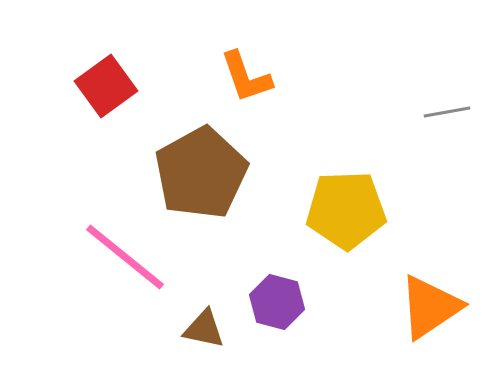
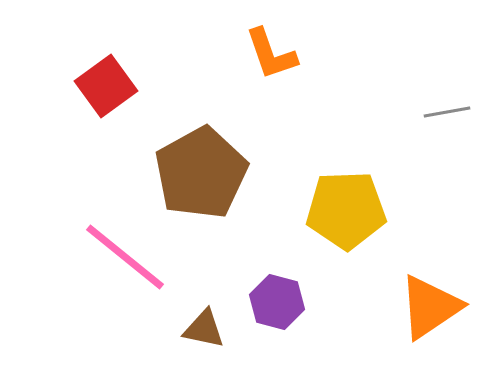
orange L-shape: moved 25 px right, 23 px up
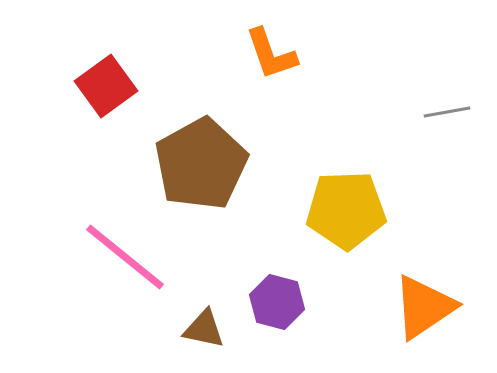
brown pentagon: moved 9 px up
orange triangle: moved 6 px left
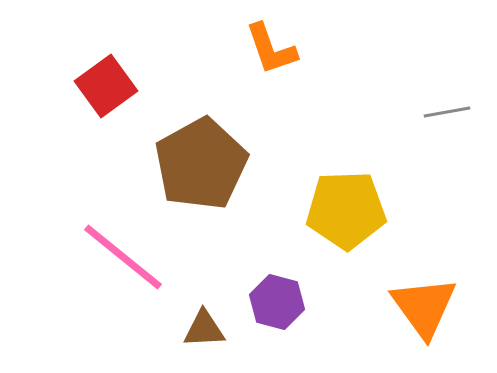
orange L-shape: moved 5 px up
pink line: moved 2 px left
orange triangle: rotated 32 degrees counterclockwise
brown triangle: rotated 15 degrees counterclockwise
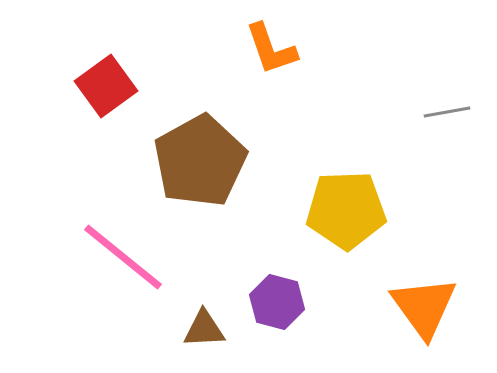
brown pentagon: moved 1 px left, 3 px up
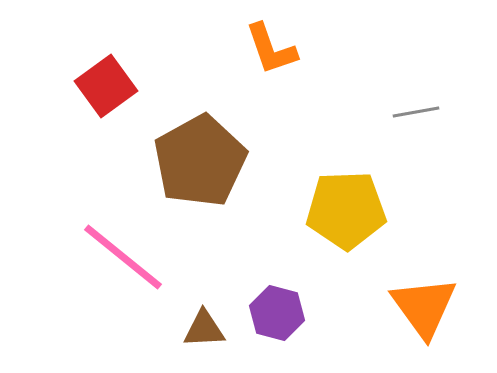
gray line: moved 31 px left
purple hexagon: moved 11 px down
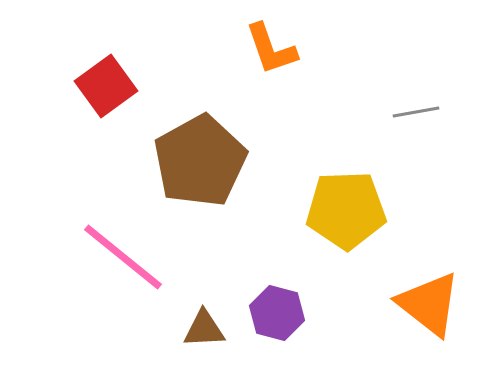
orange triangle: moved 5 px right, 3 px up; rotated 16 degrees counterclockwise
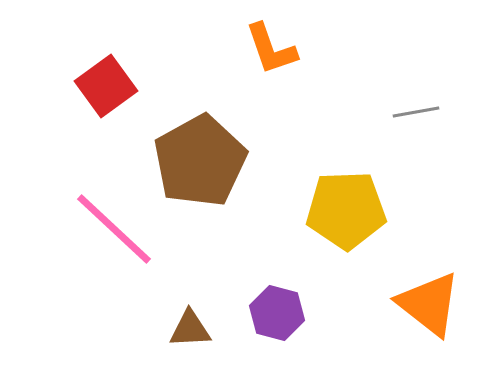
pink line: moved 9 px left, 28 px up; rotated 4 degrees clockwise
brown triangle: moved 14 px left
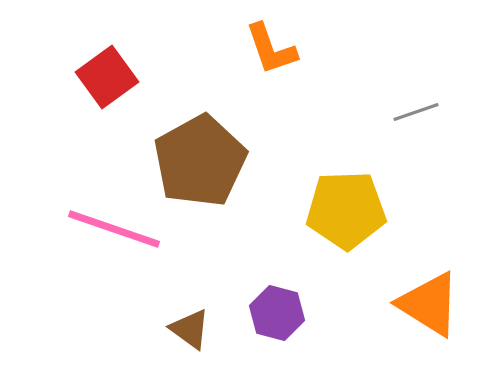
red square: moved 1 px right, 9 px up
gray line: rotated 9 degrees counterclockwise
pink line: rotated 24 degrees counterclockwise
orange triangle: rotated 6 degrees counterclockwise
brown triangle: rotated 39 degrees clockwise
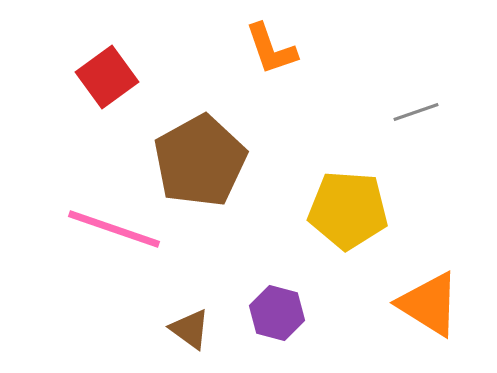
yellow pentagon: moved 2 px right; rotated 6 degrees clockwise
